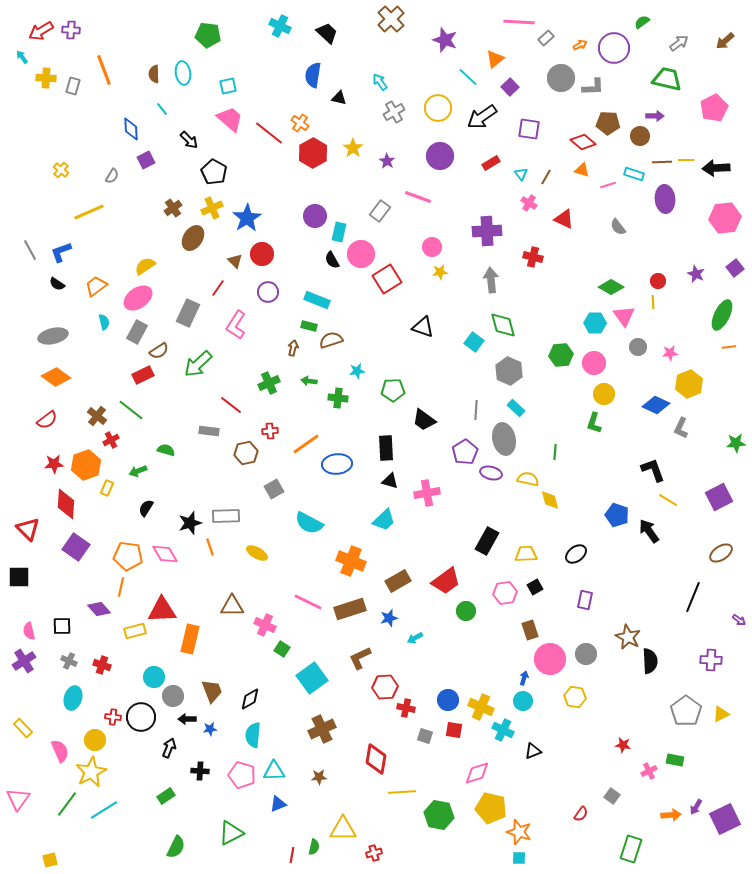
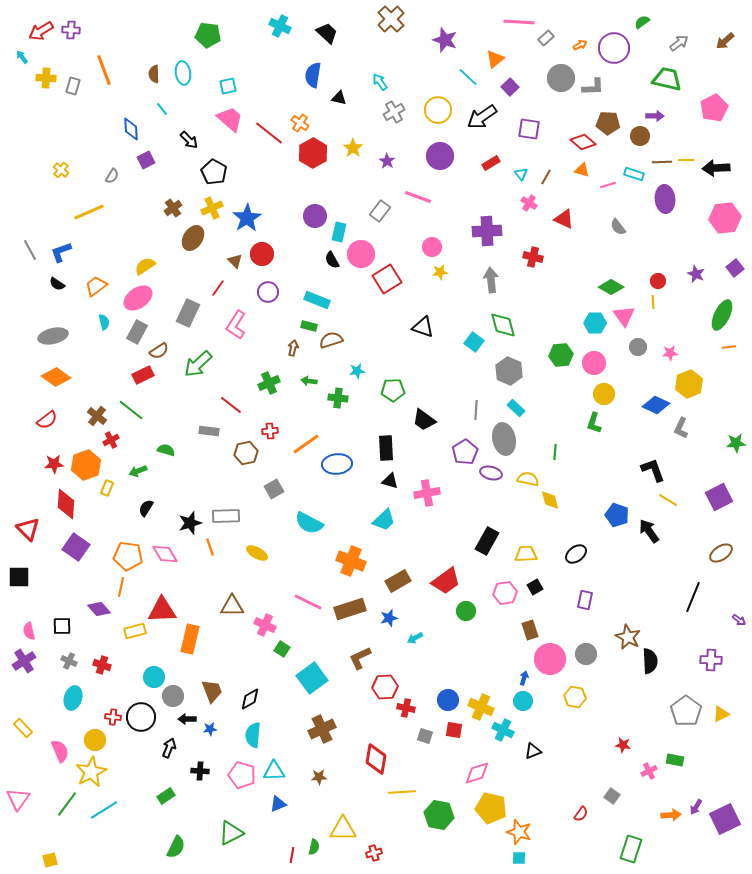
yellow circle at (438, 108): moved 2 px down
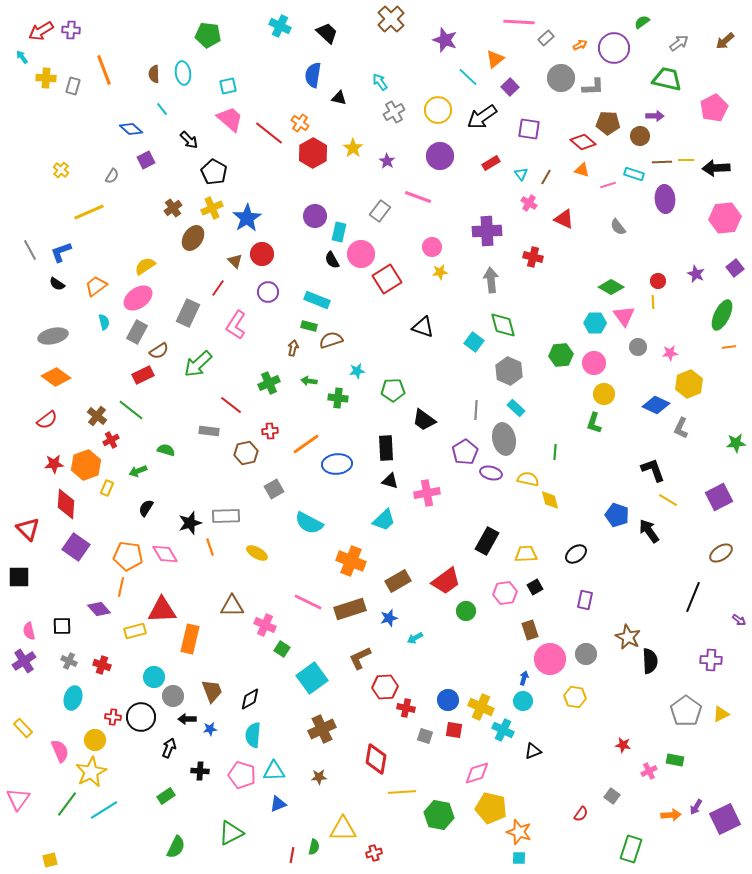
blue diamond at (131, 129): rotated 45 degrees counterclockwise
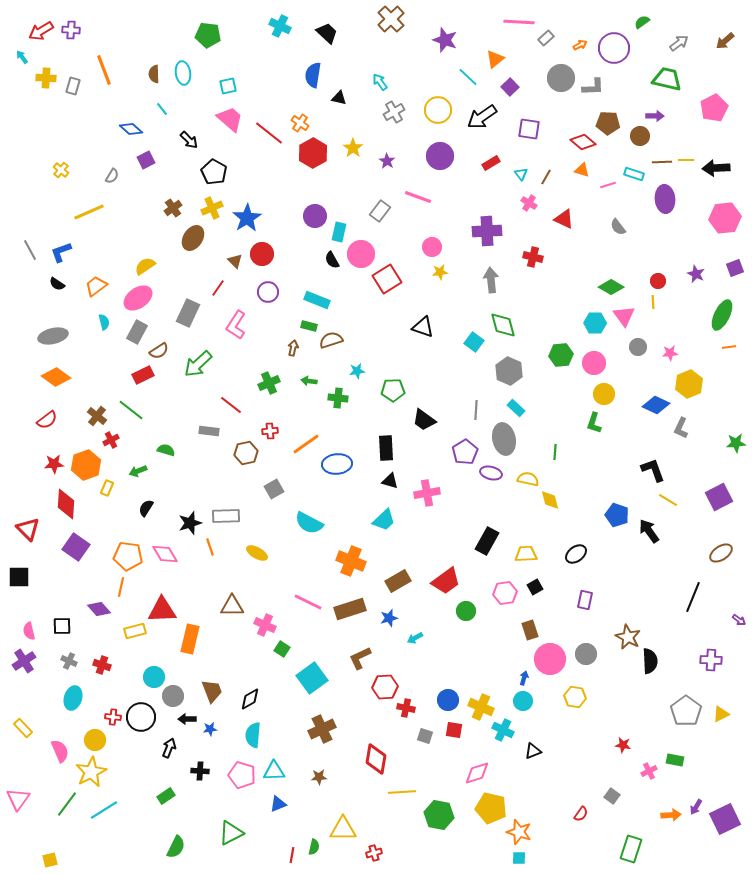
purple square at (735, 268): rotated 18 degrees clockwise
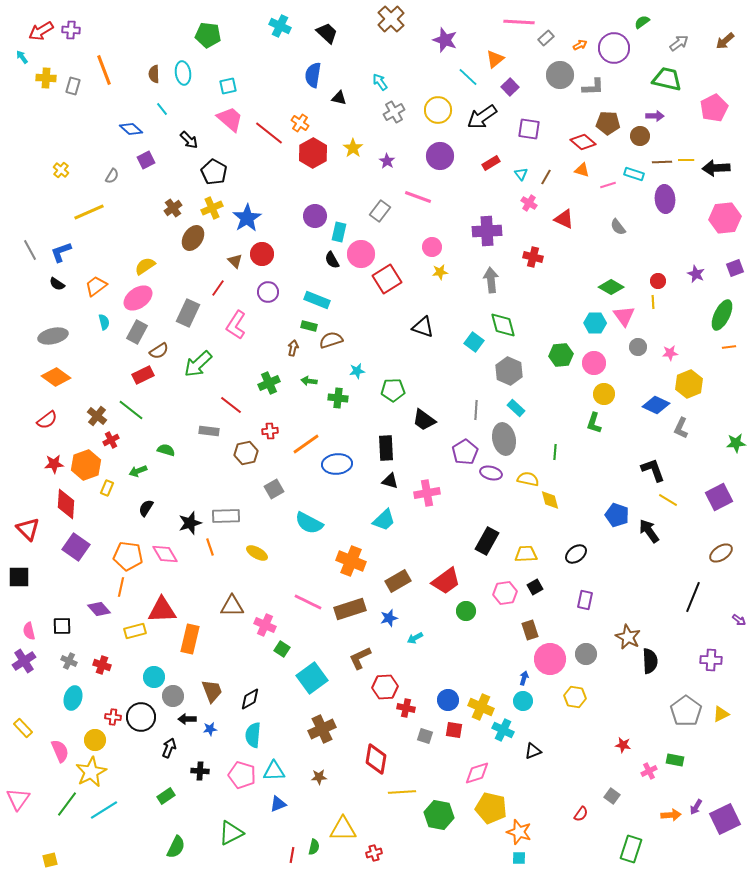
gray circle at (561, 78): moved 1 px left, 3 px up
